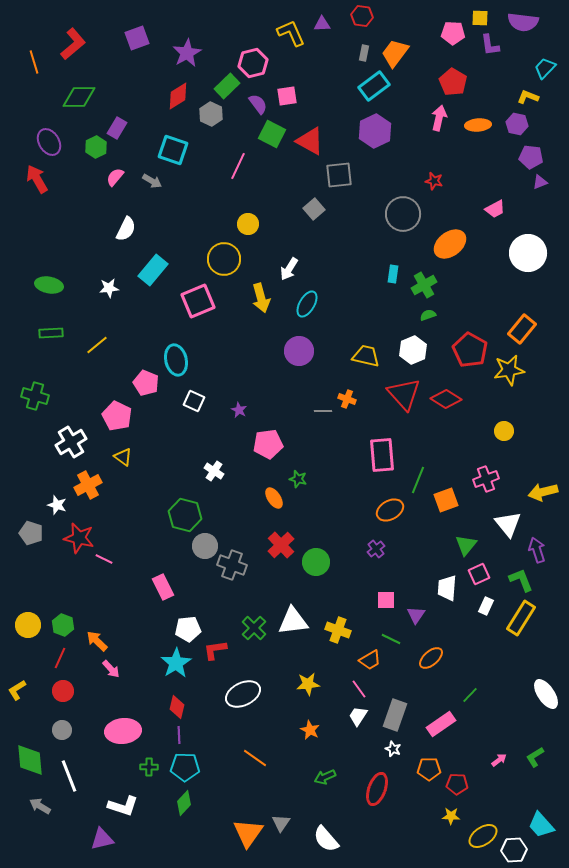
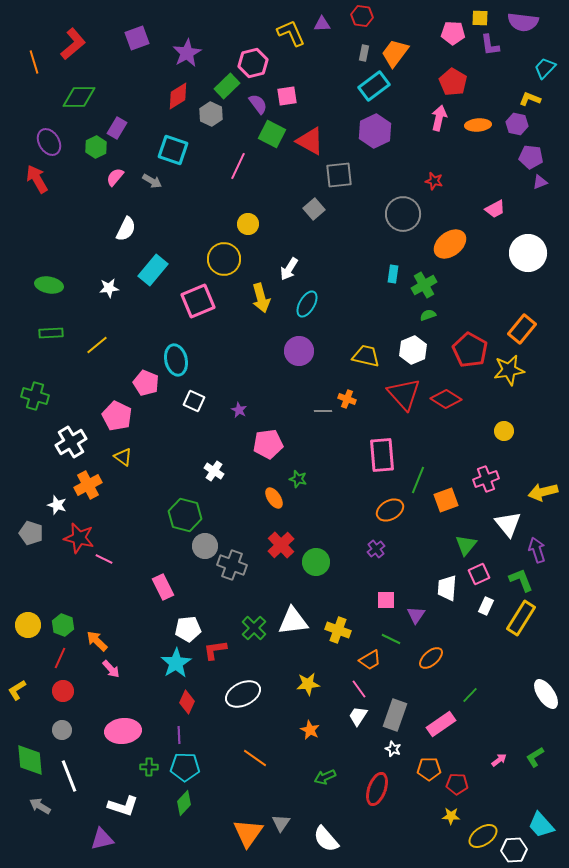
yellow L-shape at (528, 97): moved 2 px right, 2 px down
red diamond at (177, 707): moved 10 px right, 5 px up; rotated 10 degrees clockwise
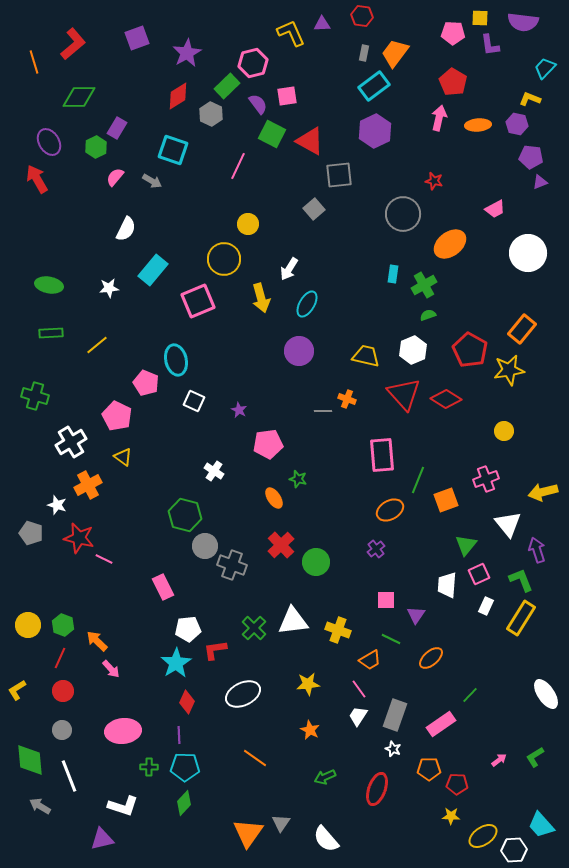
white trapezoid at (447, 588): moved 3 px up
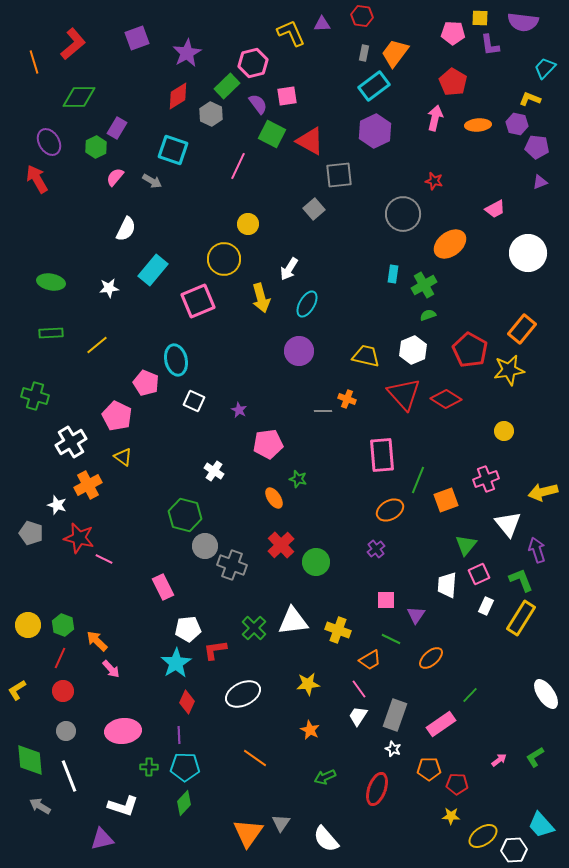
pink arrow at (439, 118): moved 4 px left
purple pentagon at (531, 157): moved 6 px right, 10 px up
green ellipse at (49, 285): moved 2 px right, 3 px up
gray circle at (62, 730): moved 4 px right, 1 px down
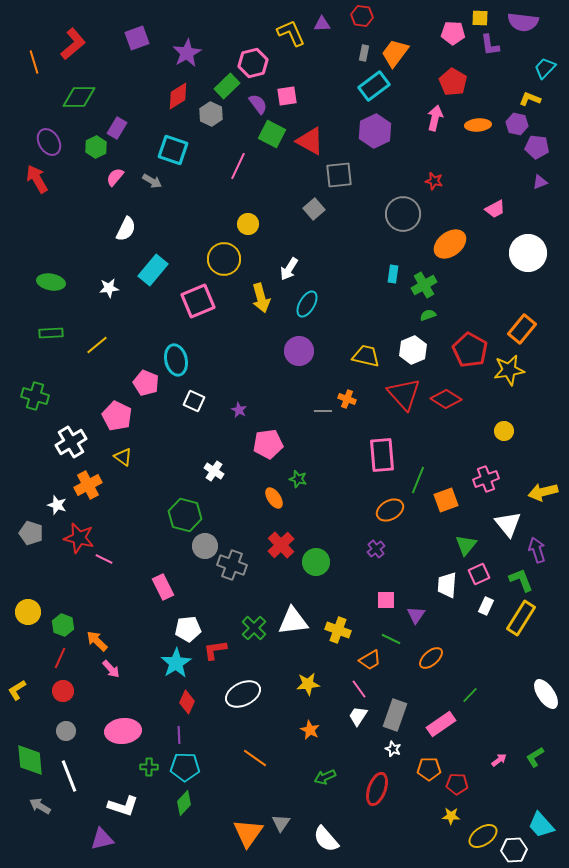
yellow circle at (28, 625): moved 13 px up
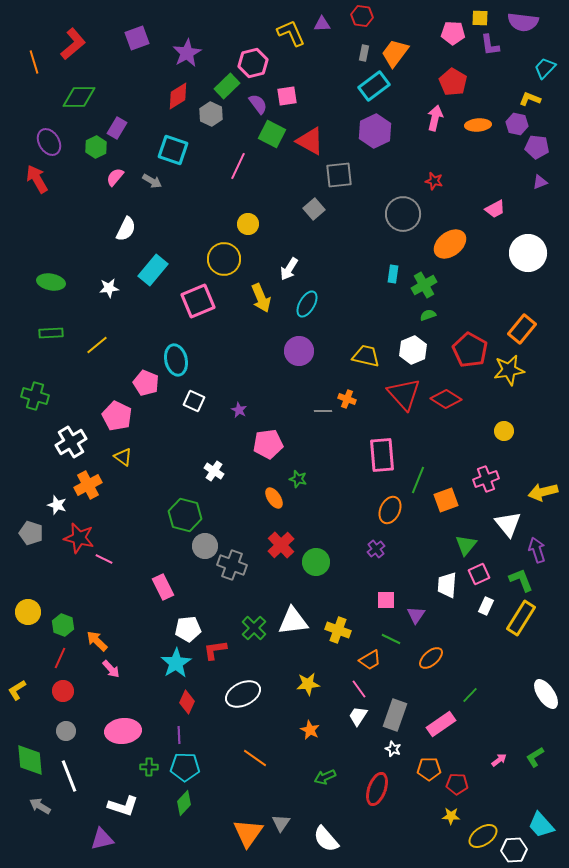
yellow arrow at (261, 298): rotated 8 degrees counterclockwise
orange ellipse at (390, 510): rotated 36 degrees counterclockwise
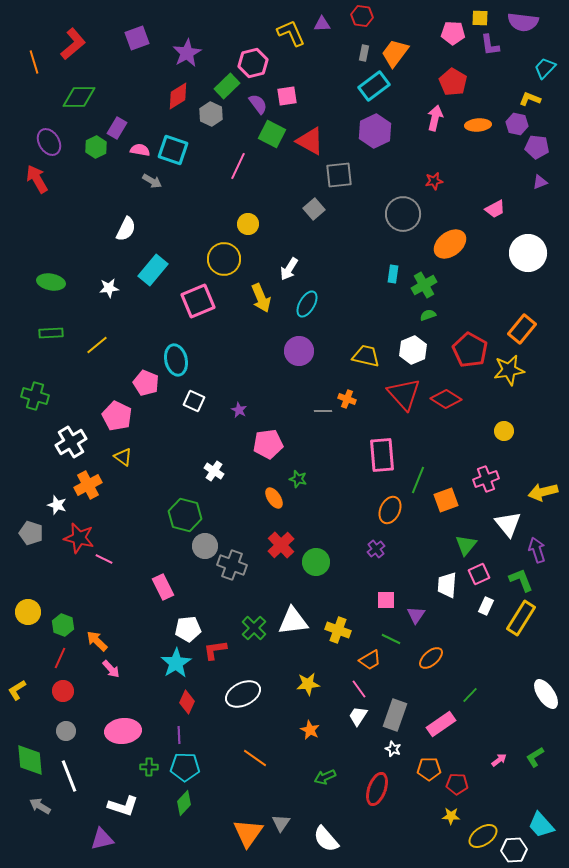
pink semicircle at (115, 177): moved 25 px right, 27 px up; rotated 60 degrees clockwise
red star at (434, 181): rotated 24 degrees counterclockwise
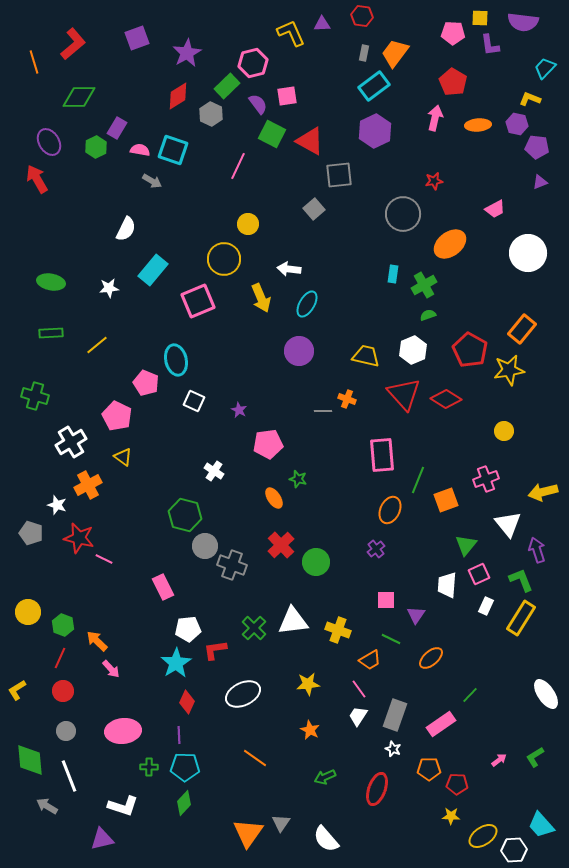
white arrow at (289, 269): rotated 65 degrees clockwise
gray arrow at (40, 806): moved 7 px right
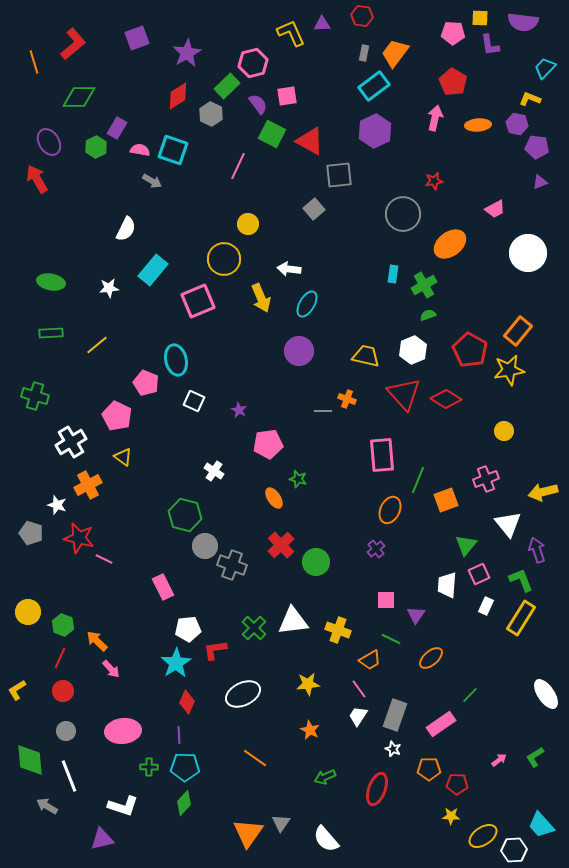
orange rectangle at (522, 329): moved 4 px left, 2 px down
